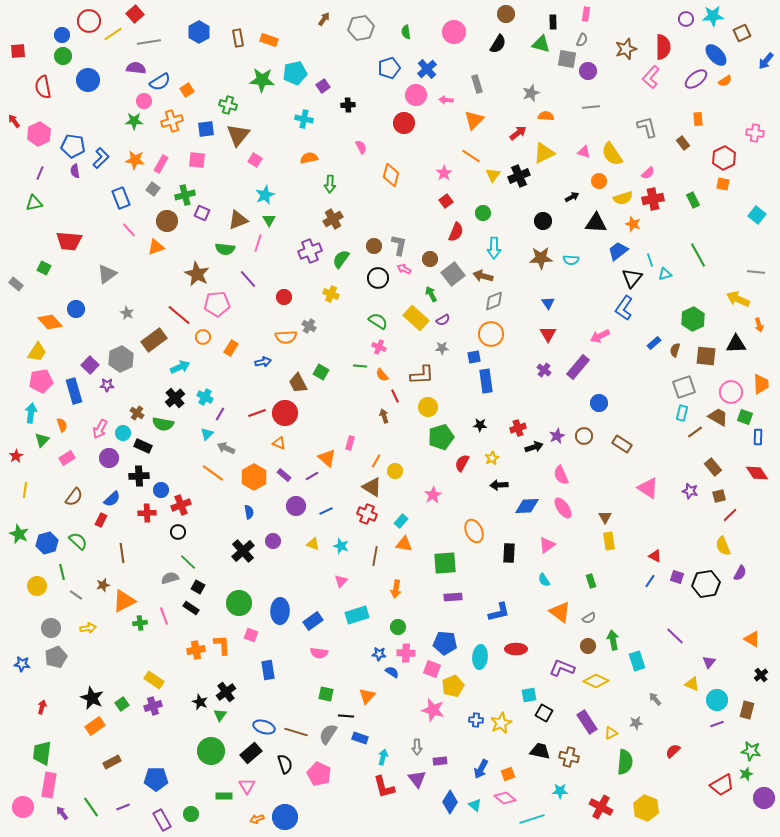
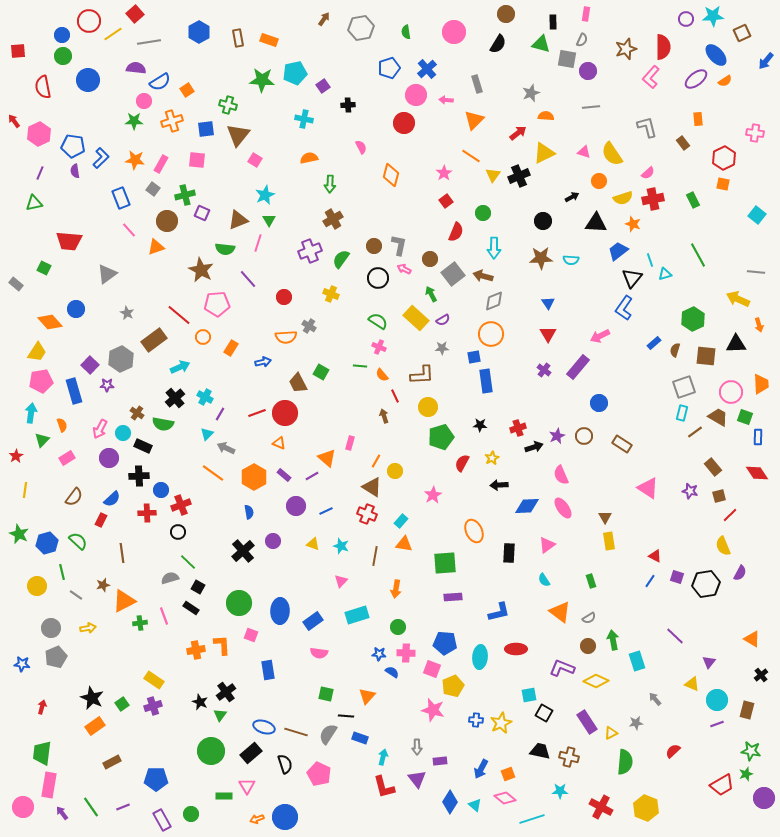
brown star at (197, 274): moved 4 px right, 4 px up
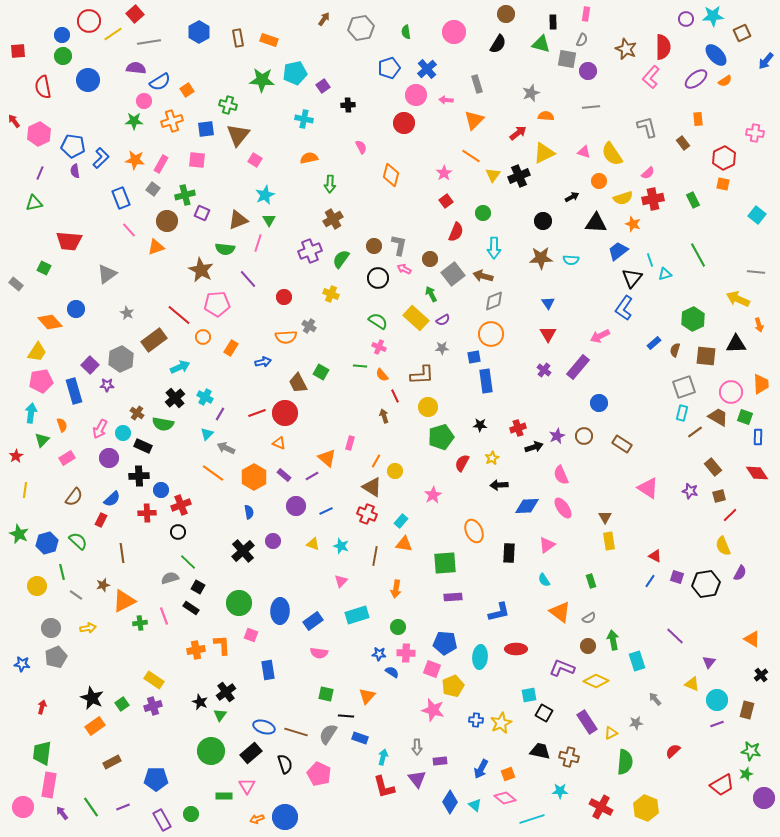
brown star at (626, 49): rotated 30 degrees counterclockwise
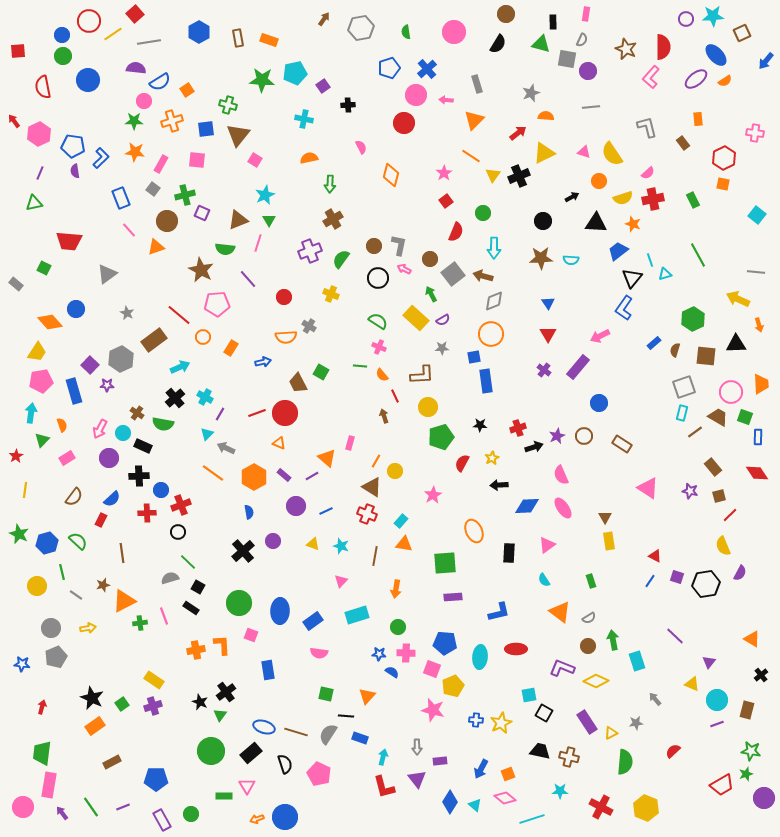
orange star at (135, 160): moved 8 px up
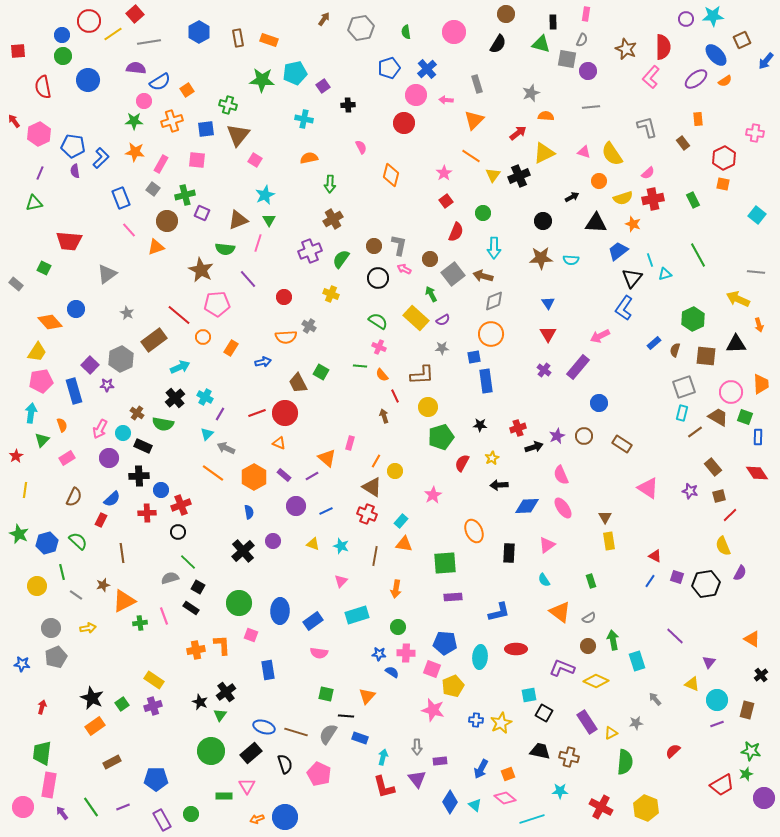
brown square at (742, 33): moved 7 px down
brown semicircle at (74, 497): rotated 12 degrees counterclockwise
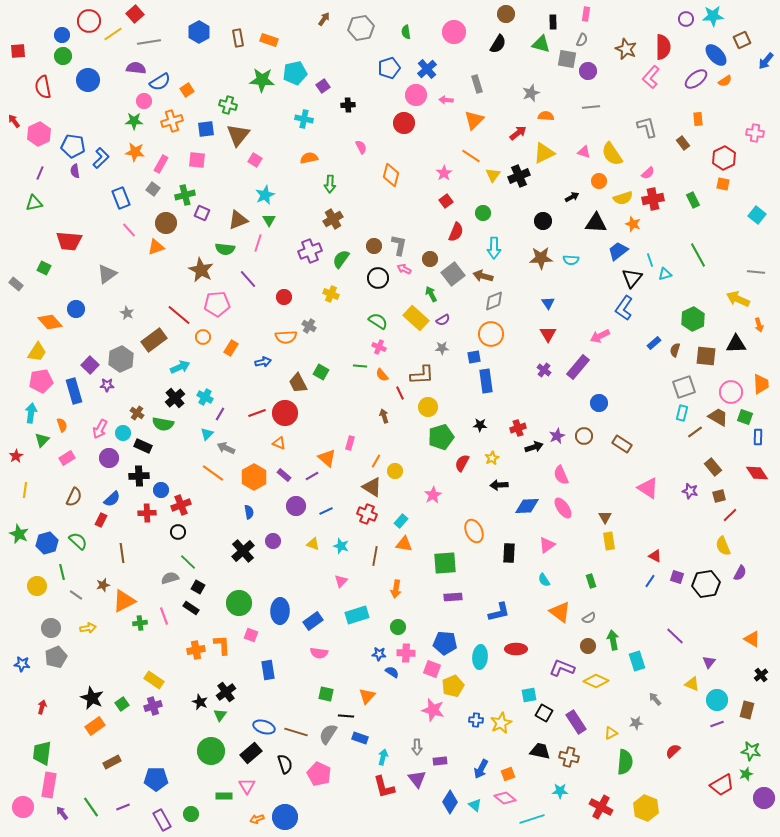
brown circle at (167, 221): moved 1 px left, 2 px down
red line at (395, 396): moved 5 px right, 3 px up
purple rectangle at (587, 722): moved 11 px left
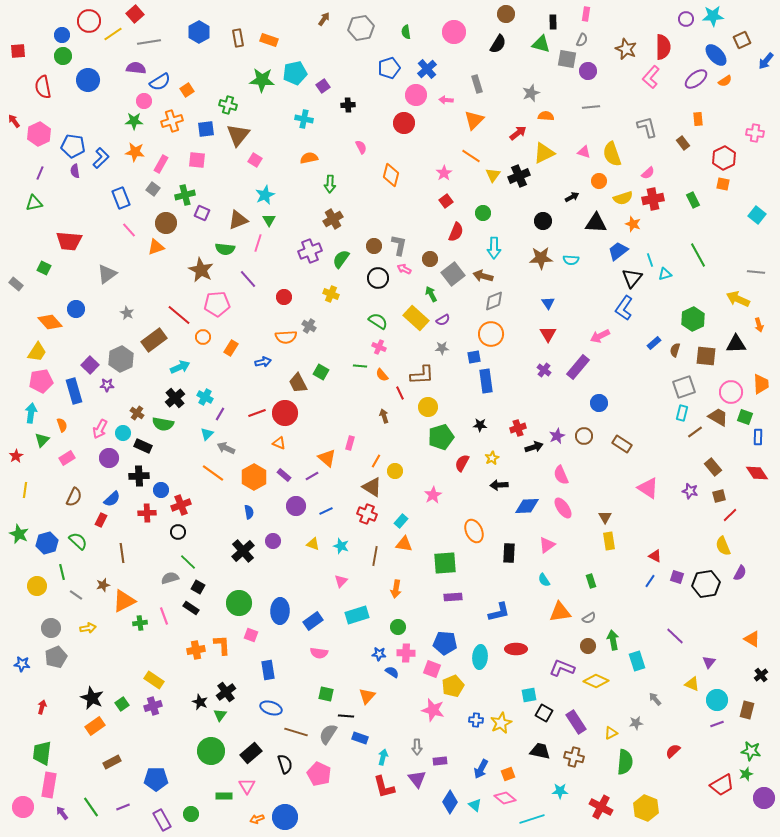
yellow semicircle at (612, 154): rotated 15 degrees clockwise
orange triangle at (560, 612): rotated 45 degrees counterclockwise
blue ellipse at (264, 727): moved 7 px right, 19 px up
brown cross at (569, 757): moved 5 px right
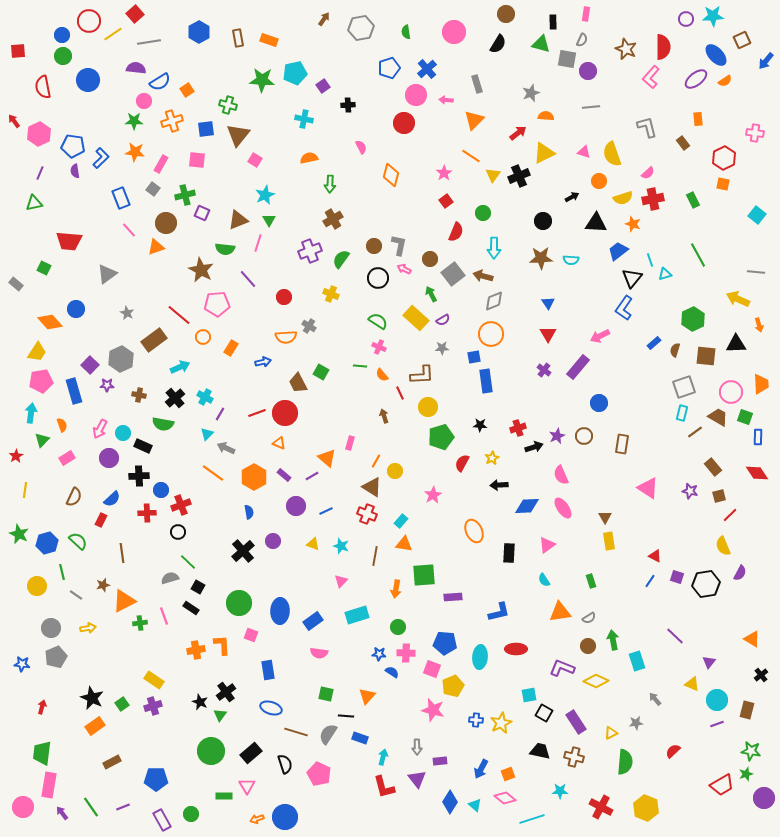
brown cross at (137, 413): moved 2 px right, 18 px up; rotated 24 degrees counterclockwise
brown rectangle at (622, 444): rotated 66 degrees clockwise
green square at (445, 563): moved 21 px left, 12 px down
